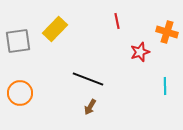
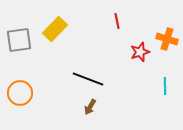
orange cross: moved 7 px down
gray square: moved 1 px right, 1 px up
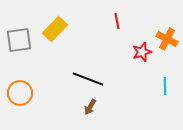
orange cross: rotated 10 degrees clockwise
red star: moved 2 px right
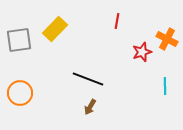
red line: rotated 21 degrees clockwise
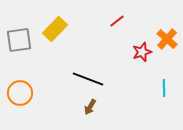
red line: rotated 42 degrees clockwise
orange cross: rotated 15 degrees clockwise
cyan line: moved 1 px left, 2 px down
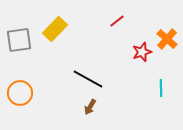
black line: rotated 8 degrees clockwise
cyan line: moved 3 px left
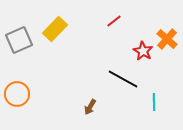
red line: moved 3 px left
gray square: rotated 16 degrees counterclockwise
red star: moved 1 px right, 1 px up; rotated 24 degrees counterclockwise
black line: moved 35 px right
cyan line: moved 7 px left, 14 px down
orange circle: moved 3 px left, 1 px down
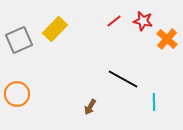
red star: moved 30 px up; rotated 18 degrees counterclockwise
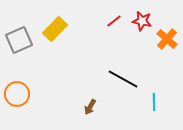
red star: moved 1 px left
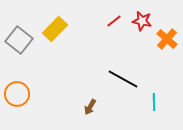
gray square: rotated 28 degrees counterclockwise
